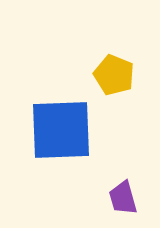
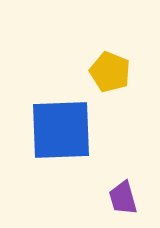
yellow pentagon: moved 4 px left, 3 px up
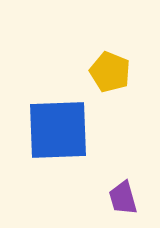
blue square: moved 3 px left
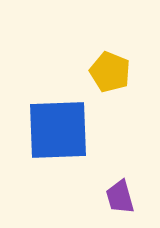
purple trapezoid: moved 3 px left, 1 px up
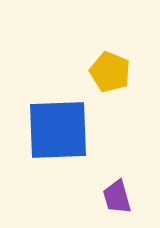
purple trapezoid: moved 3 px left
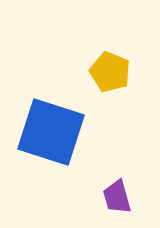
blue square: moved 7 px left, 2 px down; rotated 20 degrees clockwise
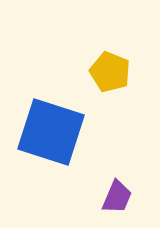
purple trapezoid: rotated 141 degrees counterclockwise
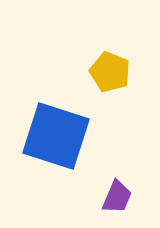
blue square: moved 5 px right, 4 px down
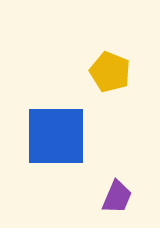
blue square: rotated 18 degrees counterclockwise
